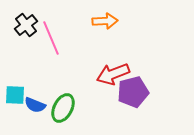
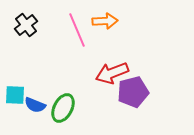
pink line: moved 26 px right, 8 px up
red arrow: moved 1 px left, 1 px up
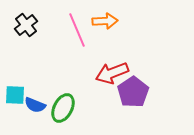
purple pentagon: rotated 20 degrees counterclockwise
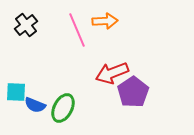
cyan square: moved 1 px right, 3 px up
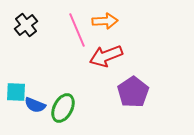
red arrow: moved 6 px left, 17 px up
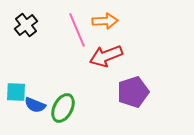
purple pentagon: rotated 16 degrees clockwise
